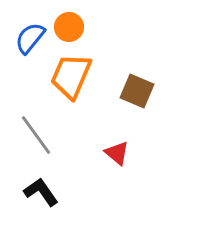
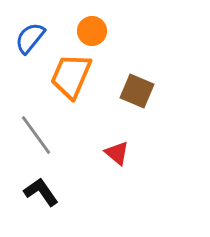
orange circle: moved 23 px right, 4 px down
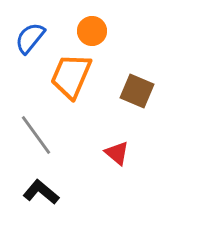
black L-shape: rotated 15 degrees counterclockwise
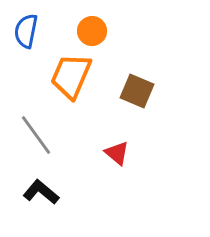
blue semicircle: moved 4 px left, 7 px up; rotated 28 degrees counterclockwise
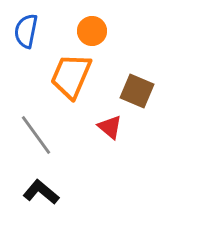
red triangle: moved 7 px left, 26 px up
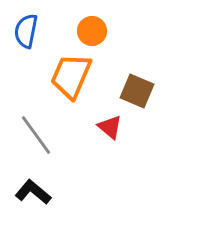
black L-shape: moved 8 px left
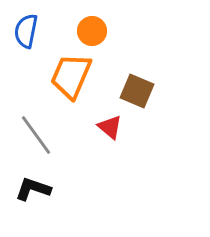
black L-shape: moved 3 px up; rotated 21 degrees counterclockwise
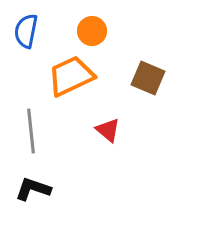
orange trapezoid: rotated 42 degrees clockwise
brown square: moved 11 px right, 13 px up
red triangle: moved 2 px left, 3 px down
gray line: moved 5 px left, 4 px up; rotated 30 degrees clockwise
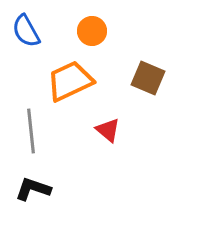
blue semicircle: rotated 40 degrees counterclockwise
orange trapezoid: moved 1 px left, 5 px down
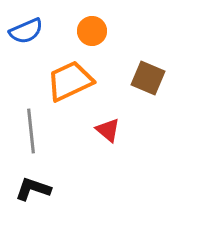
blue semicircle: rotated 84 degrees counterclockwise
